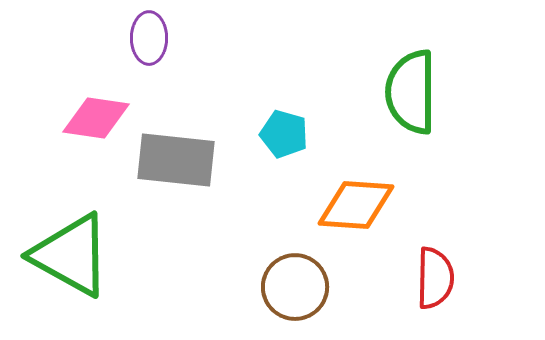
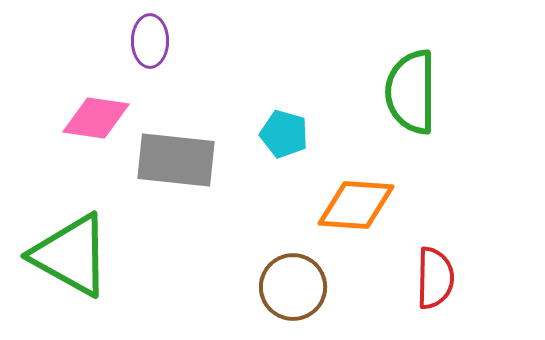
purple ellipse: moved 1 px right, 3 px down
brown circle: moved 2 px left
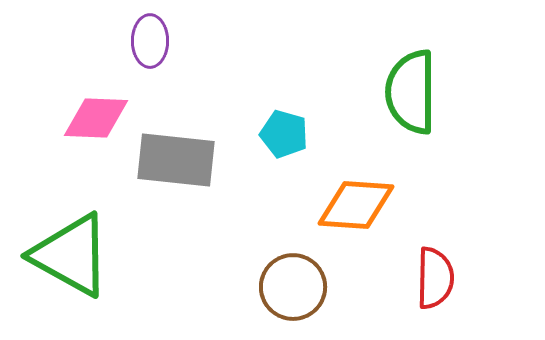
pink diamond: rotated 6 degrees counterclockwise
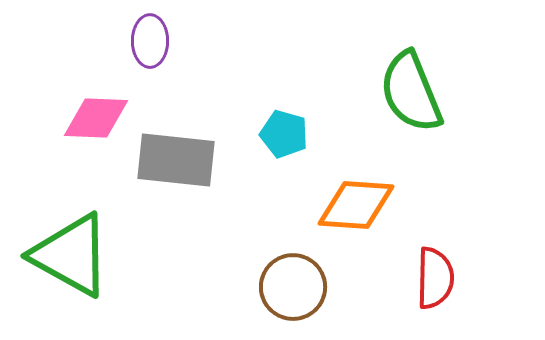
green semicircle: rotated 22 degrees counterclockwise
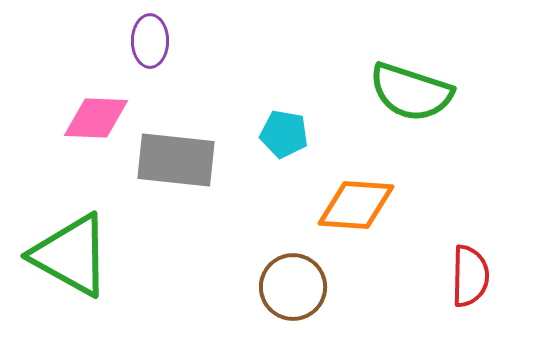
green semicircle: rotated 50 degrees counterclockwise
cyan pentagon: rotated 6 degrees counterclockwise
red semicircle: moved 35 px right, 2 px up
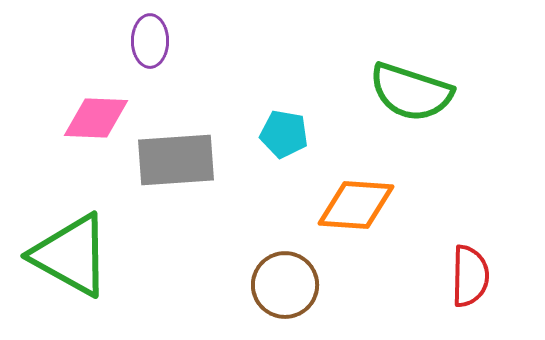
gray rectangle: rotated 10 degrees counterclockwise
brown circle: moved 8 px left, 2 px up
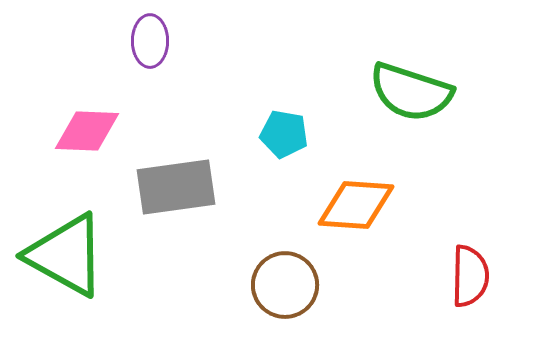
pink diamond: moved 9 px left, 13 px down
gray rectangle: moved 27 px down; rotated 4 degrees counterclockwise
green triangle: moved 5 px left
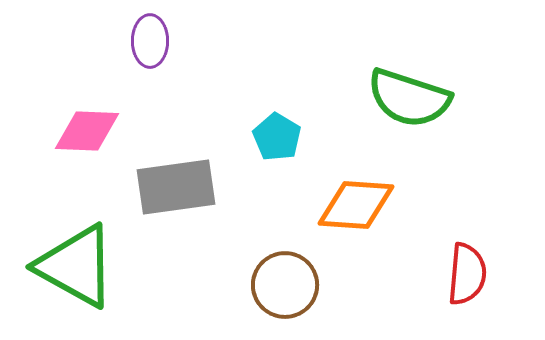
green semicircle: moved 2 px left, 6 px down
cyan pentagon: moved 7 px left, 3 px down; rotated 21 degrees clockwise
green triangle: moved 10 px right, 11 px down
red semicircle: moved 3 px left, 2 px up; rotated 4 degrees clockwise
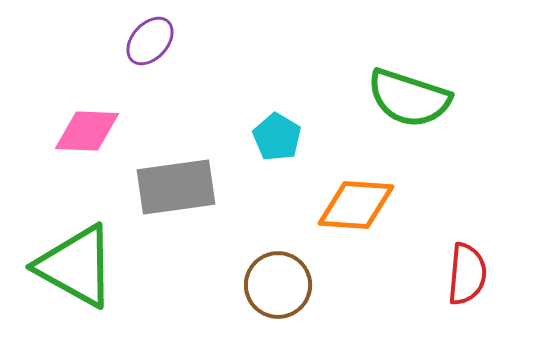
purple ellipse: rotated 42 degrees clockwise
brown circle: moved 7 px left
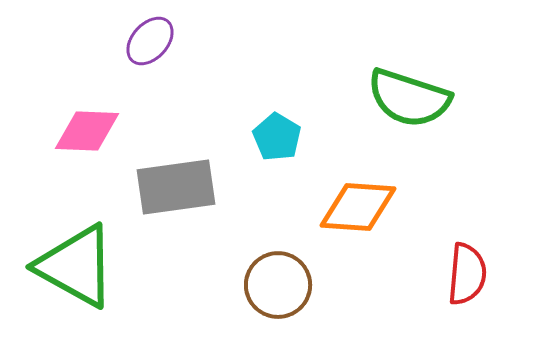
orange diamond: moved 2 px right, 2 px down
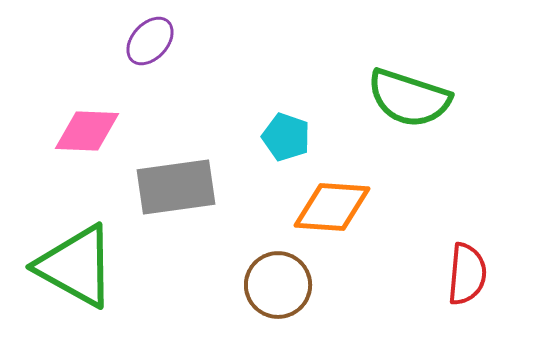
cyan pentagon: moved 9 px right; rotated 12 degrees counterclockwise
orange diamond: moved 26 px left
